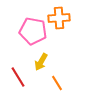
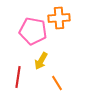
yellow arrow: moved 1 px up
red line: rotated 40 degrees clockwise
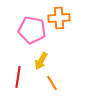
pink pentagon: moved 1 px left, 1 px up
orange line: moved 5 px left
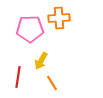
pink pentagon: moved 2 px left, 1 px up; rotated 12 degrees counterclockwise
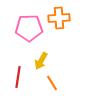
pink pentagon: moved 1 px left, 1 px up
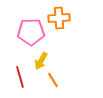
pink pentagon: moved 2 px right, 4 px down
red line: moved 2 px right; rotated 25 degrees counterclockwise
orange line: moved 1 px right, 3 px up
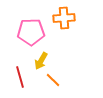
orange cross: moved 5 px right
orange line: rotated 14 degrees counterclockwise
